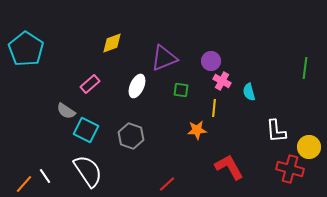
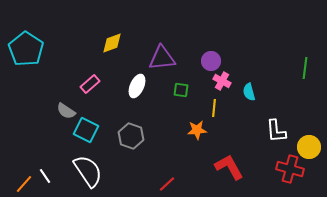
purple triangle: moved 2 px left; rotated 16 degrees clockwise
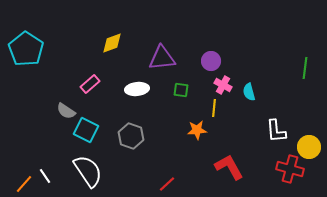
pink cross: moved 1 px right, 4 px down
white ellipse: moved 3 px down; rotated 60 degrees clockwise
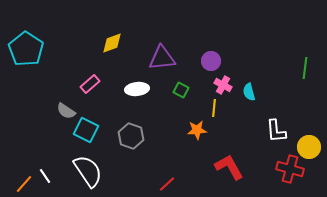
green square: rotated 21 degrees clockwise
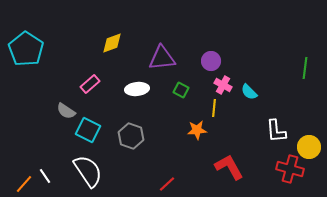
cyan semicircle: rotated 30 degrees counterclockwise
cyan square: moved 2 px right
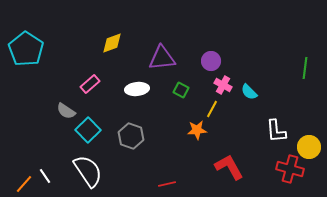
yellow line: moved 2 px left, 1 px down; rotated 24 degrees clockwise
cyan square: rotated 20 degrees clockwise
red line: rotated 30 degrees clockwise
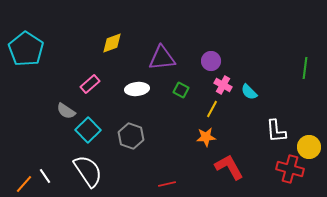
orange star: moved 9 px right, 7 px down
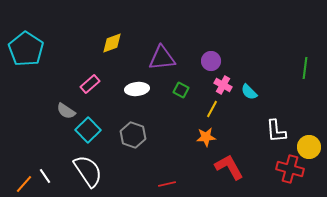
gray hexagon: moved 2 px right, 1 px up
